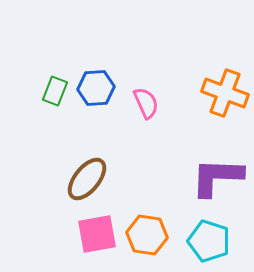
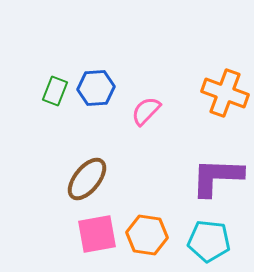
pink semicircle: moved 8 px down; rotated 112 degrees counterclockwise
cyan pentagon: rotated 12 degrees counterclockwise
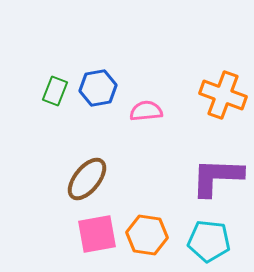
blue hexagon: moved 2 px right; rotated 6 degrees counterclockwise
orange cross: moved 2 px left, 2 px down
pink semicircle: rotated 40 degrees clockwise
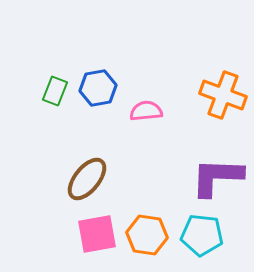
cyan pentagon: moved 7 px left, 6 px up
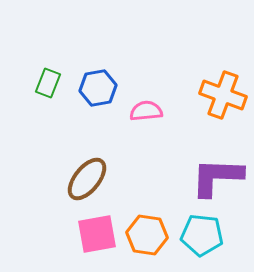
green rectangle: moved 7 px left, 8 px up
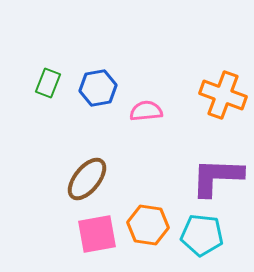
orange hexagon: moved 1 px right, 10 px up
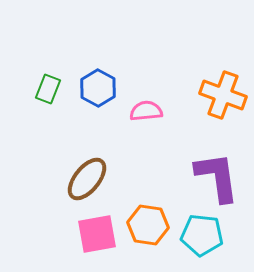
green rectangle: moved 6 px down
blue hexagon: rotated 21 degrees counterclockwise
purple L-shape: rotated 80 degrees clockwise
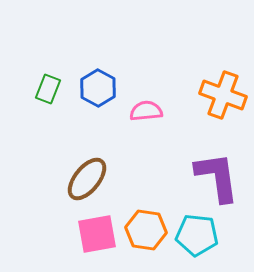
orange hexagon: moved 2 px left, 5 px down
cyan pentagon: moved 5 px left
